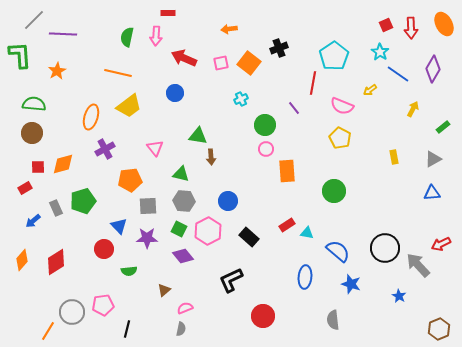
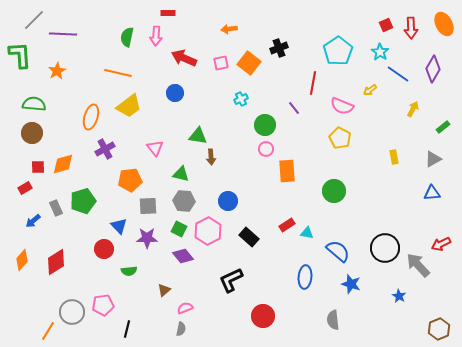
cyan pentagon at (334, 56): moved 4 px right, 5 px up
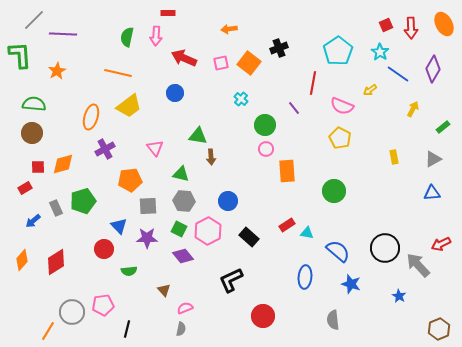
cyan cross at (241, 99): rotated 24 degrees counterclockwise
brown triangle at (164, 290): rotated 32 degrees counterclockwise
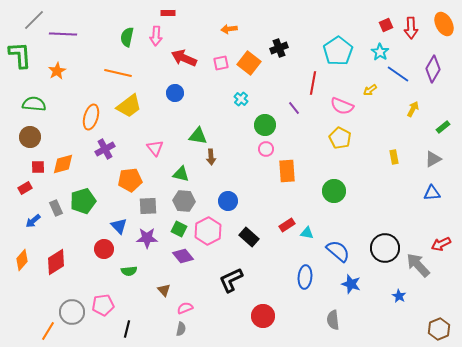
brown circle at (32, 133): moved 2 px left, 4 px down
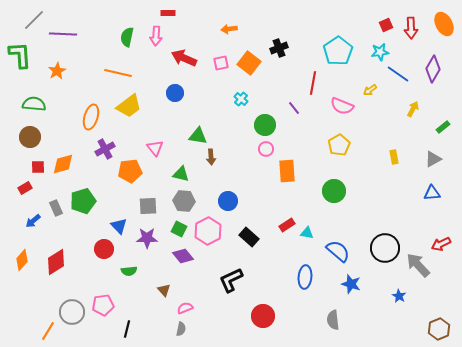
cyan star at (380, 52): rotated 30 degrees clockwise
yellow pentagon at (340, 138): moved 1 px left, 7 px down; rotated 15 degrees clockwise
orange pentagon at (130, 180): moved 9 px up
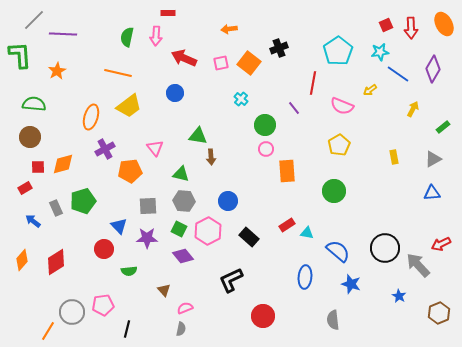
blue arrow at (33, 221): rotated 77 degrees clockwise
brown hexagon at (439, 329): moved 16 px up
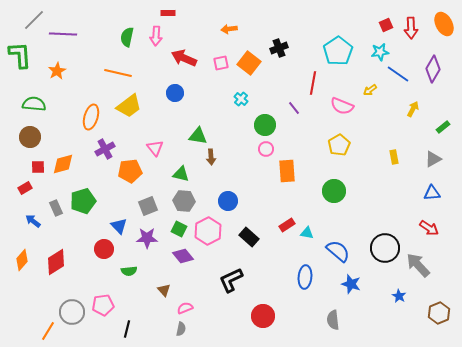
gray square at (148, 206): rotated 18 degrees counterclockwise
red arrow at (441, 244): moved 12 px left, 16 px up; rotated 120 degrees counterclockwise
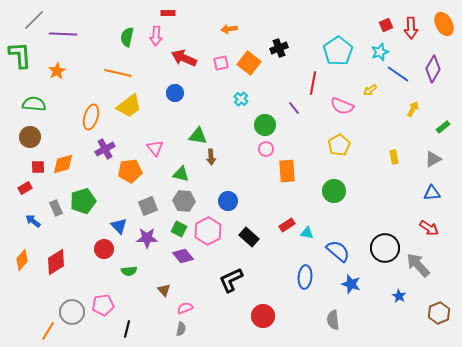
cyan star at (380, 52): rotated 12 degrees counterclockwise
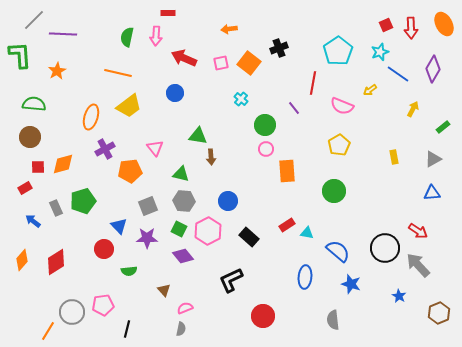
red arrow at (429, 228): moved 11 px left, 3 px down
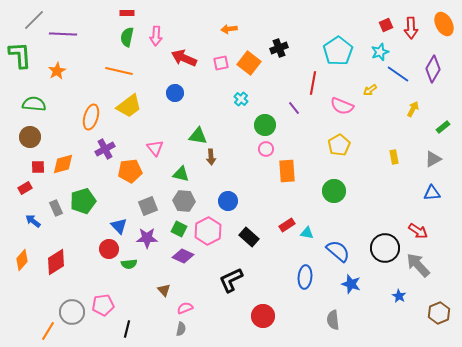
red rectangle at (168, 13): moved 41 px left
orange line at (118, 73): moved 1 px right, 2 px up
red circle at (104, 249): moved 5 px right
purple diamond at (183, 256): rotated 25 degrees counterclockwise
green semicircle at (129, 271): moved 7 px up
